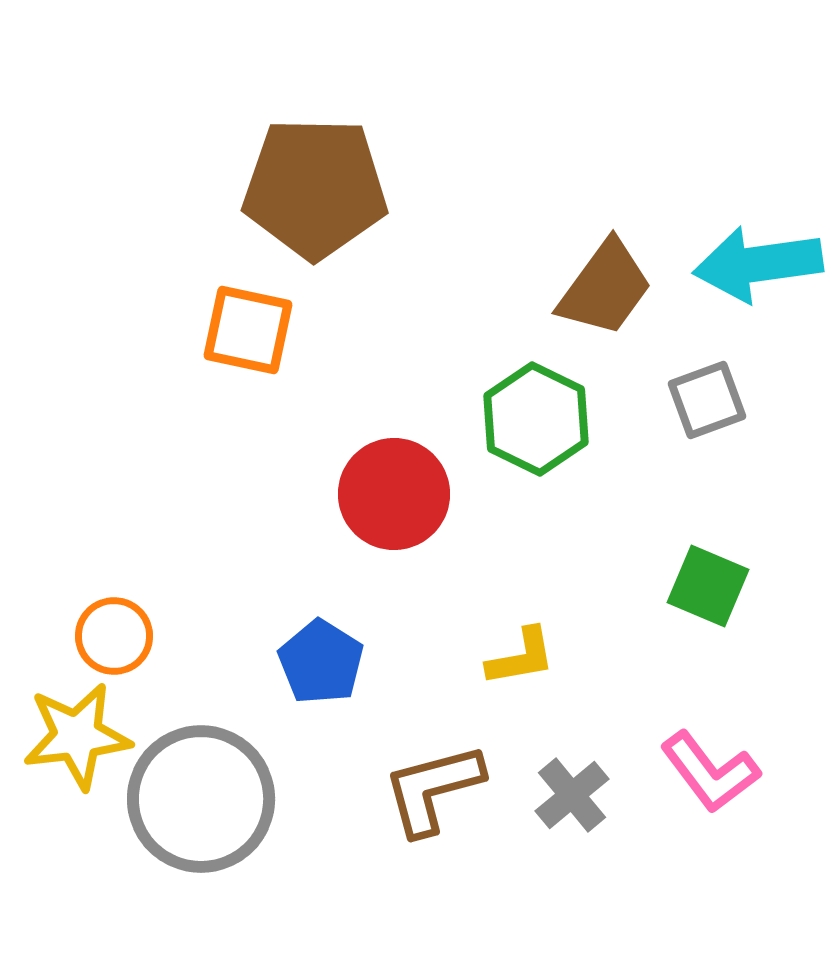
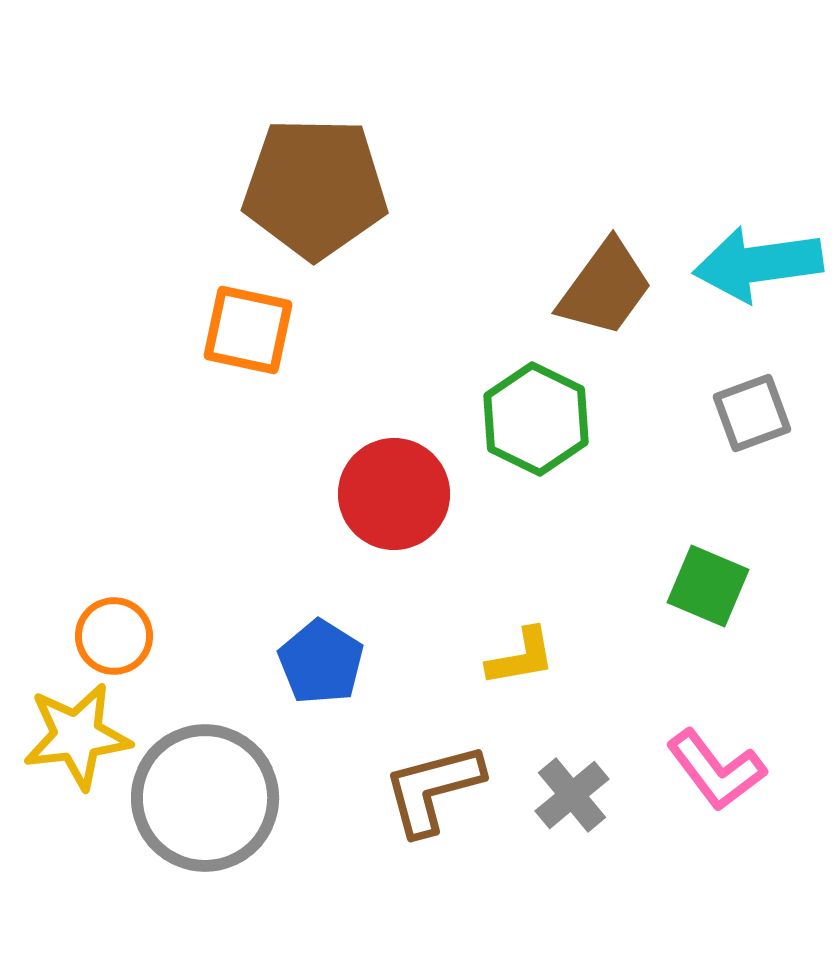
gray square: moved 45 px right, 13 px down
pink L-shape: moved 6 px right, 2 px up
gray circle: moved 4 px right, 1 px up
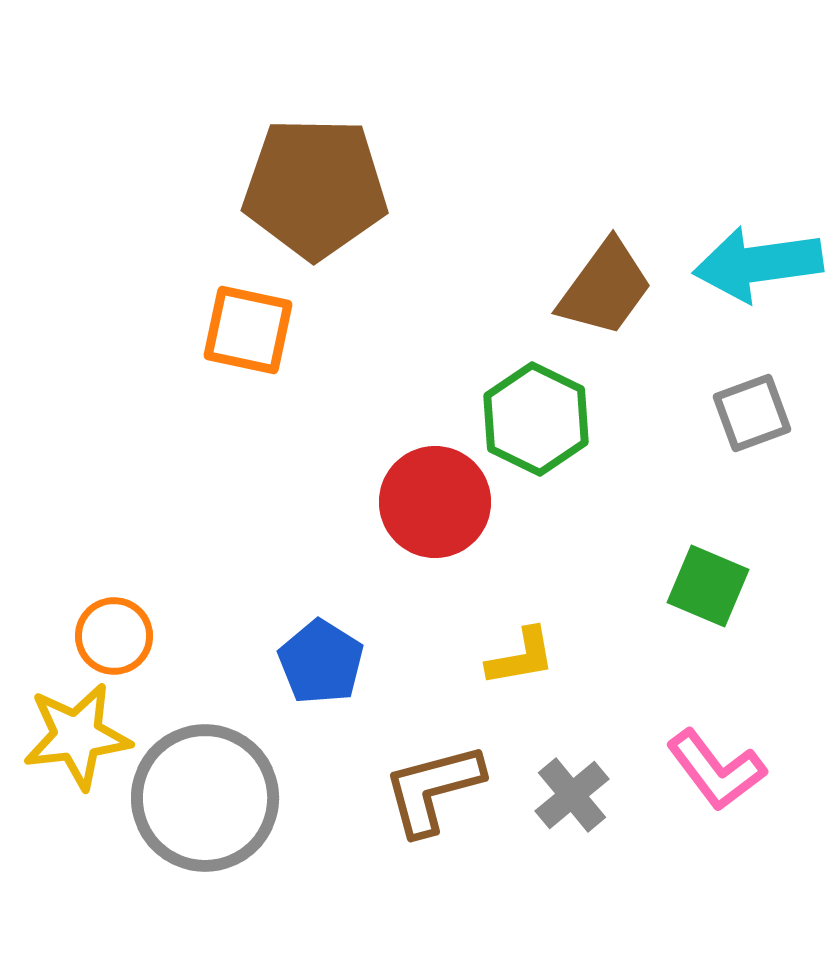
red circle: moved 41 px right, 8 px down
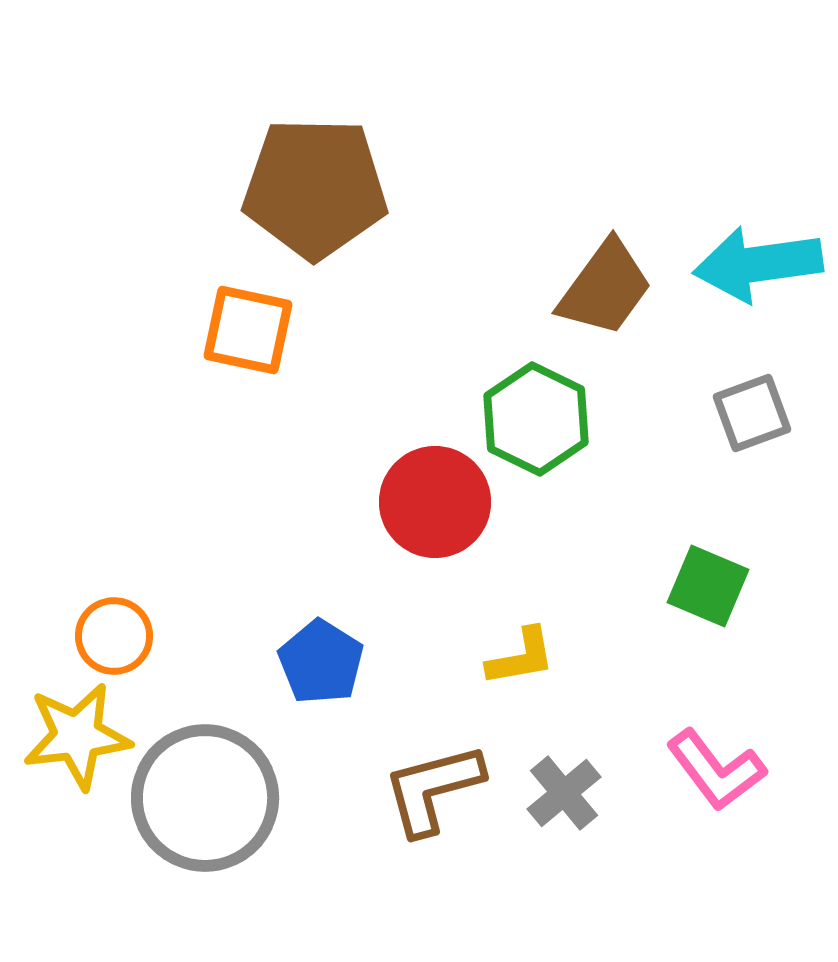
gray cross: moved 8 px left, 2 px up
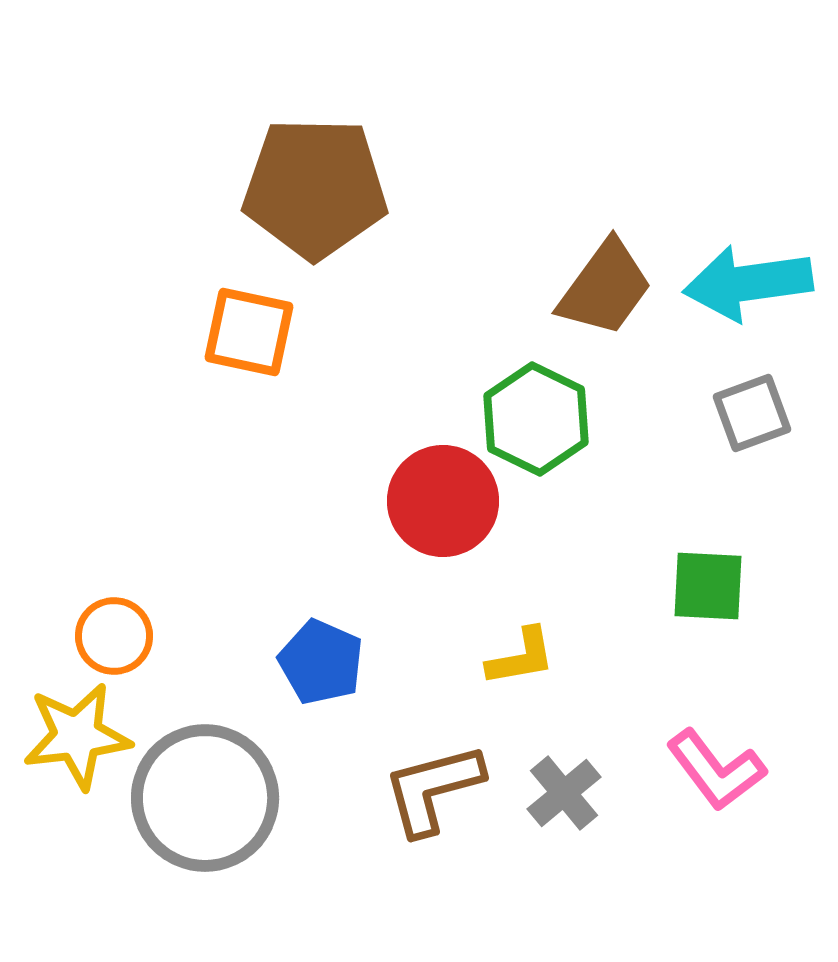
cyan arrow: moved 10 px left, 19 px down
orange square: moved 1 px right, 2 px down
red circle: moved 8 px right, 1 px up
green square: rotated 20 degrees counterclockwise
blue pentagon: rotated 8 degrees counterclockwise
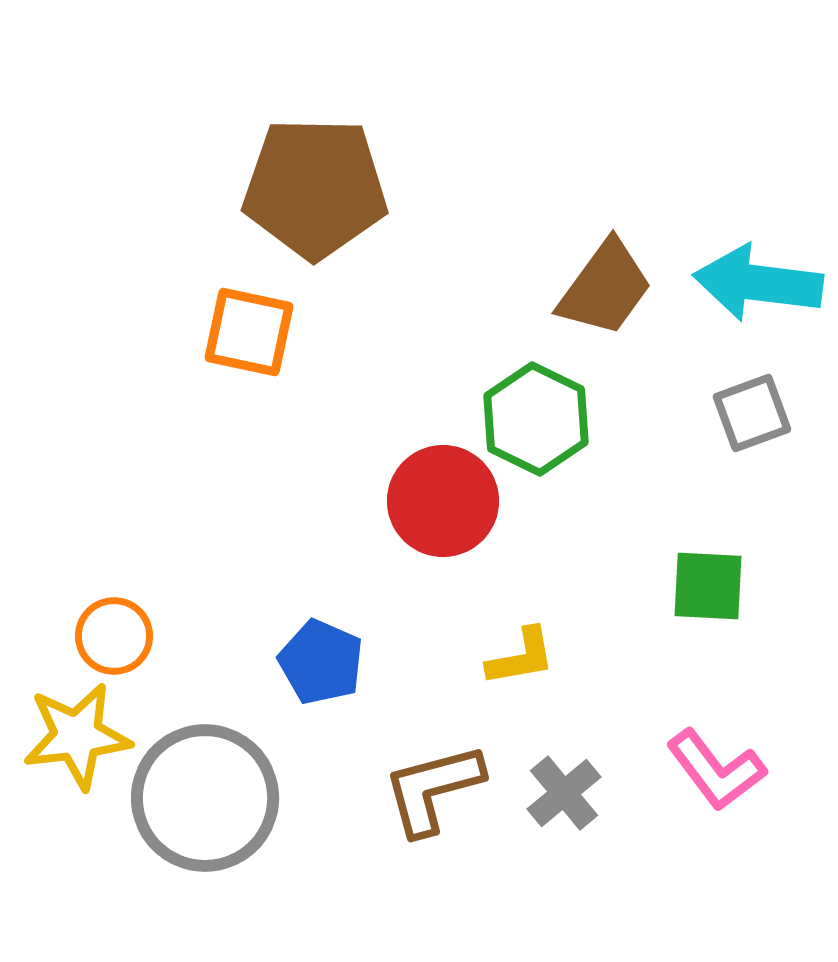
cyan arrow: moved 10 px right; rotated 15 degrees clockwise
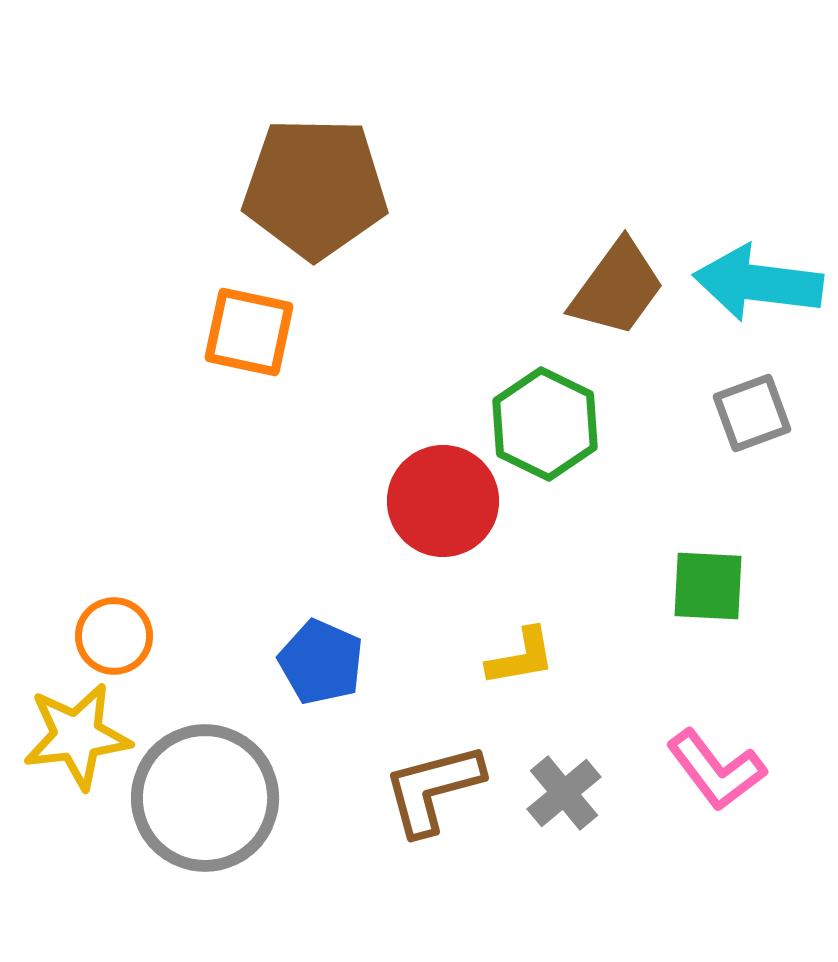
brown trapezoid: moved 12 px right
green hexagon: moved 9 px right, 5 px down
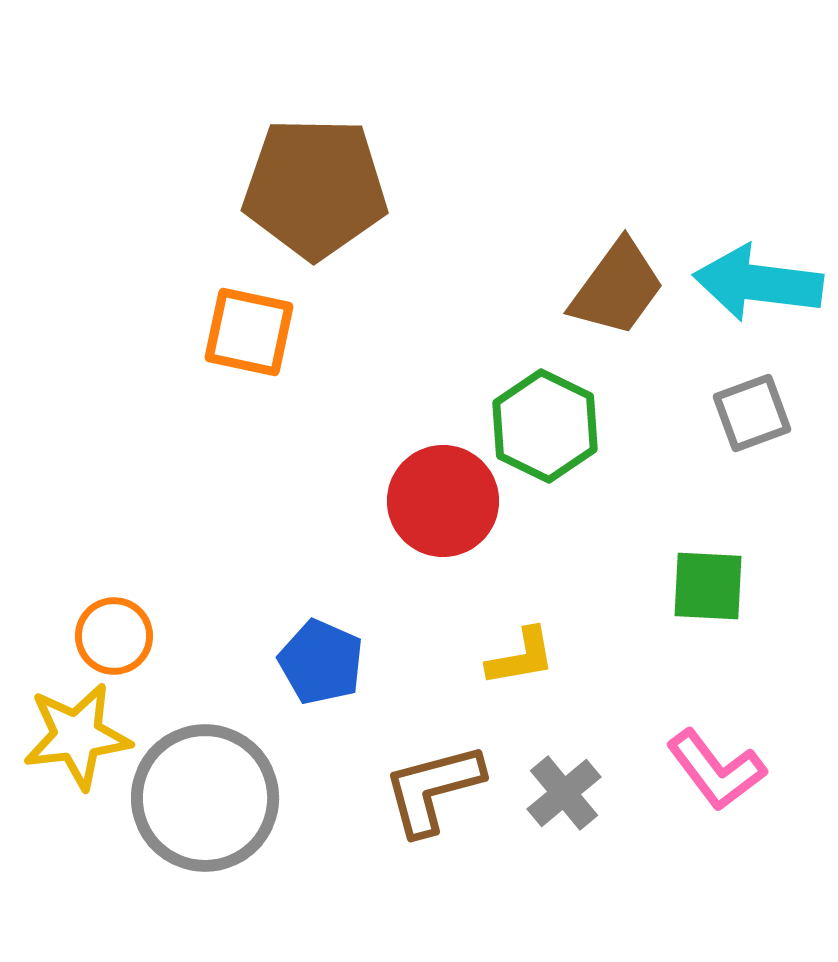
green hexagon: moved 2 px down
